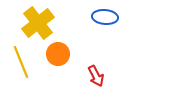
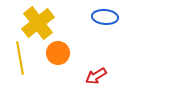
orange circle: moved 1 px up
yellow line: moved 1 px left, 4 px up; rotated 12 degrees clockwise
red arrow: rotated 85 degrees clockwise
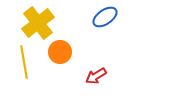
blue ellipse: rotated 40 degrees counterclockwise
orange circle: moved 2 px right, 1 px up
yellow line: moved 4 px right, 4 px down
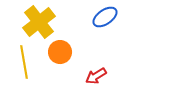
yellow cross: moved 1 px right, 1 px up
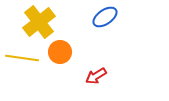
yellow line: moved 2 px left, 4 px up; rotated 72 degrees counterclockwise
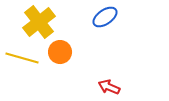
yellow line: rotated 8 degrees clockwise
red arrow: moved 13 px right, 11 px down; rotated 55 degrees clockwise
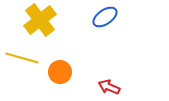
yellow cross: moved 1 px right, 2 px up
orange circle: moved 20 px down
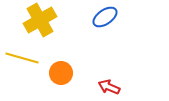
yellow cross: rotated 8 degrees clockwise
orange circle: moved 1 px right, 1 px down
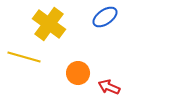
yellow cross: moved 9 px right, 4 px down; rotated 24 degrees counterclockwise
yellow line: moved 2 px right, 1 px up
orange circle: moved 17 px right
